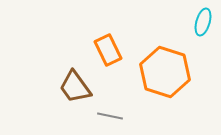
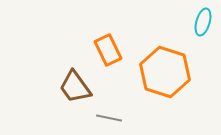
gray line: moved 1 px left, 2 px down
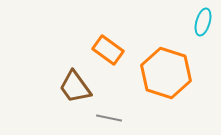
orange rectangle: rotated 28 degrees counterclockwise
orange hexagon: moved 1 px right, 1 px down
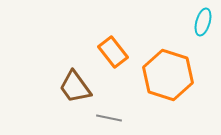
orange rectangle: moved 5 px right, 2 px down; rotated 16 degrees clockwise
orange hexagon: moved 2 px right, 2 px down
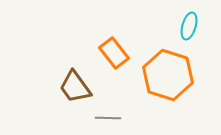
cyan ellipse: moved 14 px left, 4 px down
orange rectangle: moved 1 px right, 1 px down
gray line: moved 1 px left; rotated 10 degrees counterclockwise
